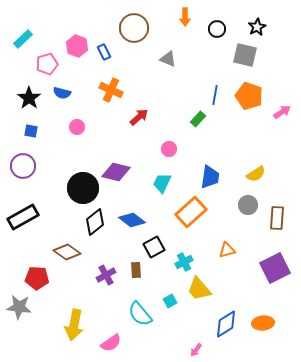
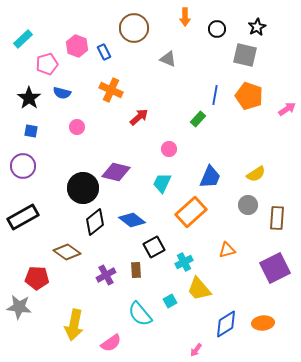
pink arrow at (282, 112): moved 5 px right, 3 px up
blue trapezoid at (210, 177): rotated 15 degrees clockwise
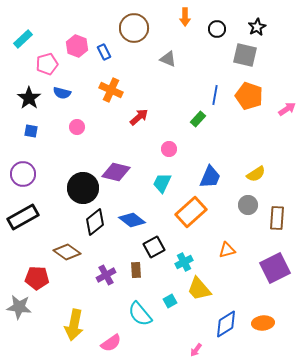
purple circle at (23, 166): moved 8 px down
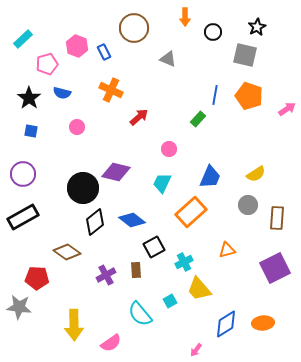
black circle at (217, 29): moved 4 px left, 3 px down
yellow arrow at (74, 325): rotated 12 degrees counterclockwise
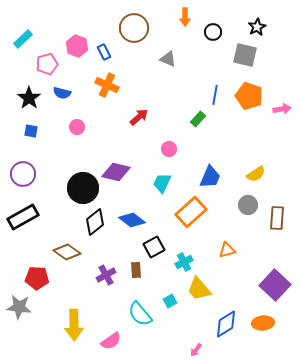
orange cross at (111, 90): moved 4 px left, 5 px up
pink arrow at (287, 109): moved 5 px left; rotated 24 degrees clockwise
purple square at (275, 268): moved 17 px down; rotated 20 degrees counterclockwise
pink semicircle at (111, 343): moved 2 px up
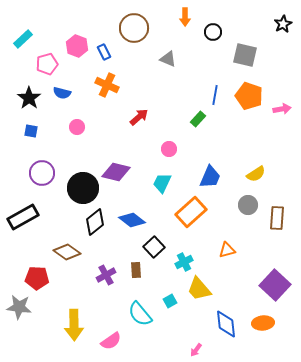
black star at (257, 27): moved 26 px right, 3 px up
purple circle at (23, 174): moved 19 px right, 1 px up
black square at (154, 247): rotated 15 degrees counterclockwise
blue diamond at (226, 324): rotated 64 degrees counterclockwise
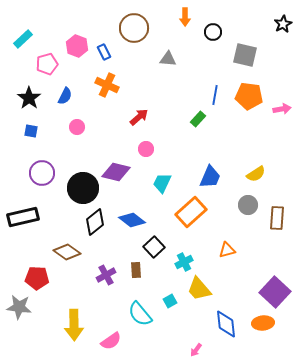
gray triangle at (168, 59): rotated 18 degrees counterclockwise
blue semicircle at (62, 93): moved 3 px right, 3 px down; rotated 78 degrees counterclockwise
orange pentagon at (249, 96): rotated 12 degrees counterclockwise
pink circle at (169, 149): moved 23 px left
black rectangle at (23, 217): rotated 16 degrees clockwise
purple square at (275, 285): moved 7 px down
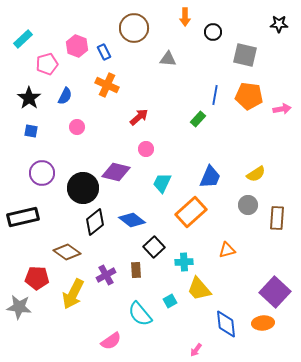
black star at (283, 24): moved 4 px left; rotated 30 degrees clockwise
cyan cross at (184, 262): rotated 24 degrees clockwise
yellow arrow at (74, 325): moved 1 px left, 31 px up; rotated 28 degrees clockwise
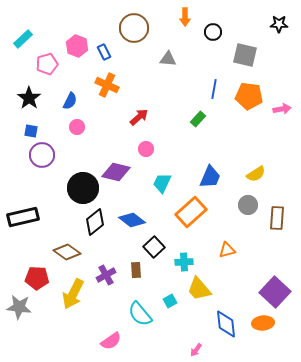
blue line at (215, 95): moved 1 px left, 6 px up
blue semicircle at (65, 96): moved 5 px right, 5 px down
purple circle at (42, 173): moved 18 px up
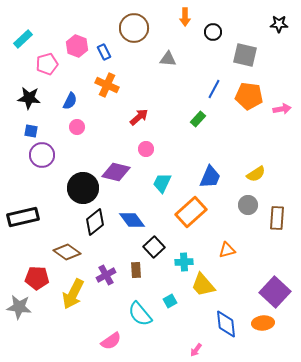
blue line at (214, 89): rotated 18 degrees clockwise
black star at (29, 98): rotated 30 degrees counterclockwise
blue diamond at (132, 220): rotated 16 degrees clockwise
yellow trapezoid at (199, 289): moved 4 px right, 4 px up
